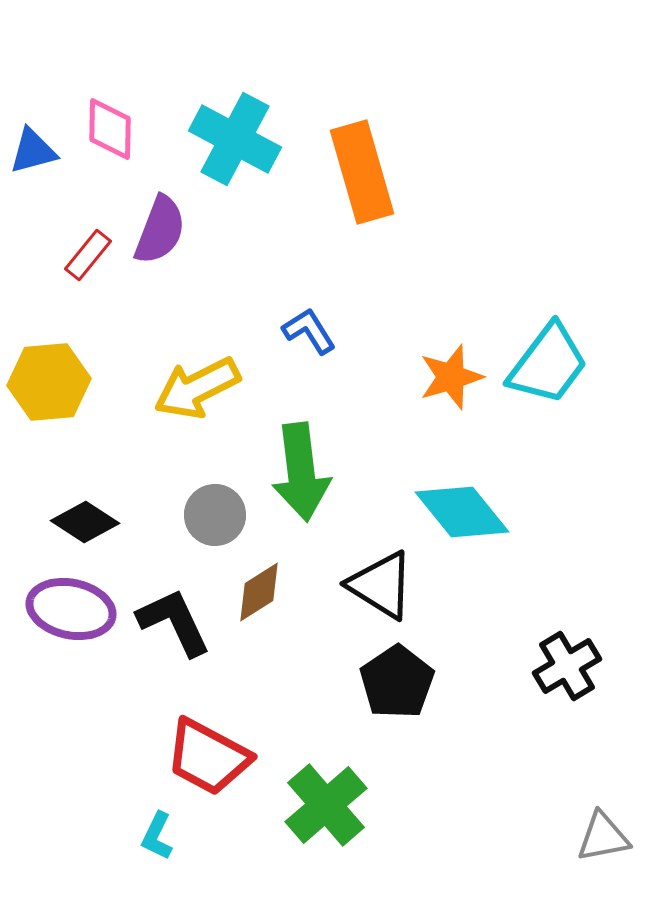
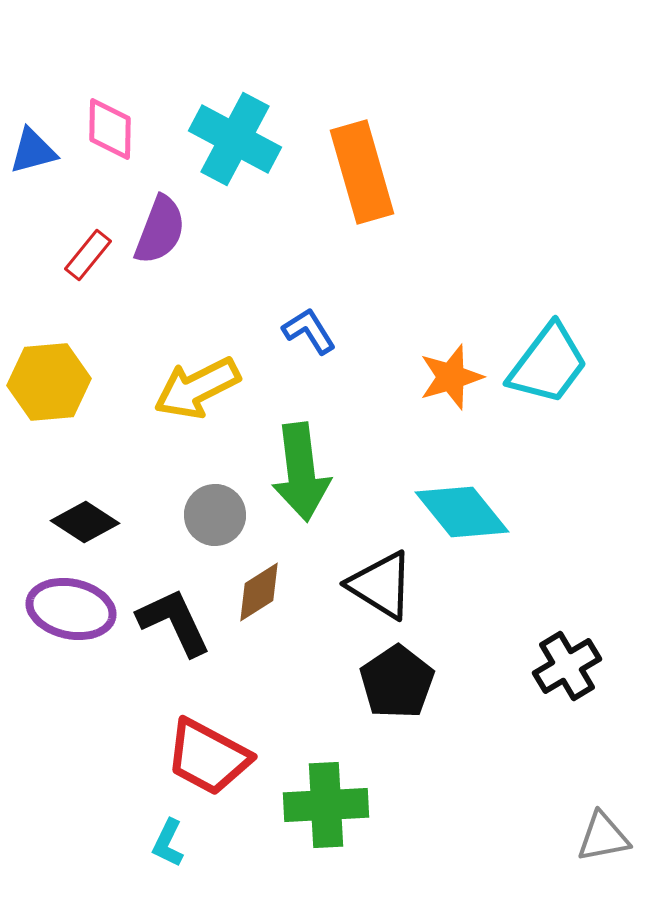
green cross: rotated 38 degrees clockwise
cyan L-shape: moved 11 px right, 7 px down
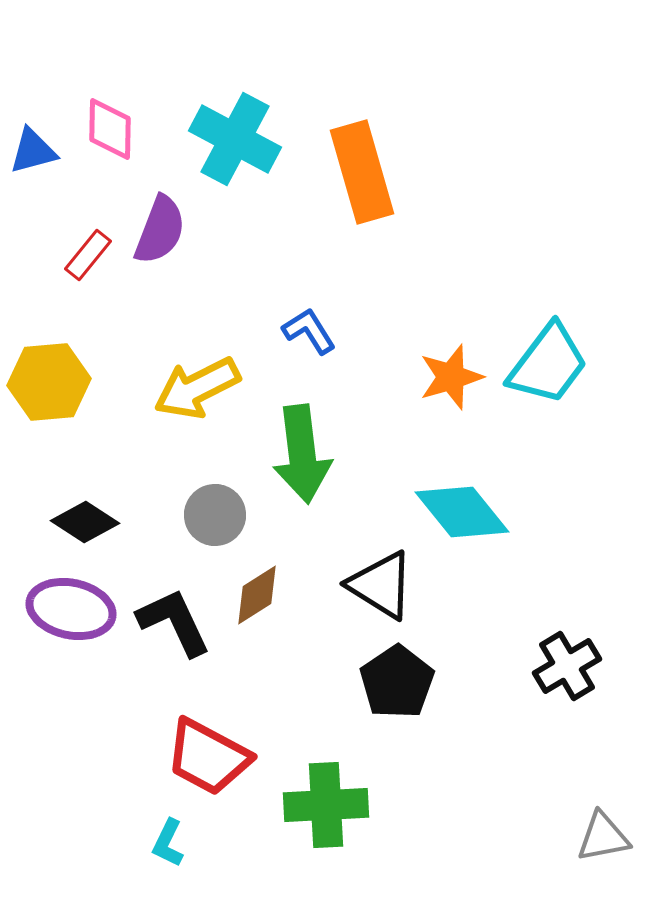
green arrow: moved 1 px right, 18 px up
brown diamond: moved 2 px left, 3 px down
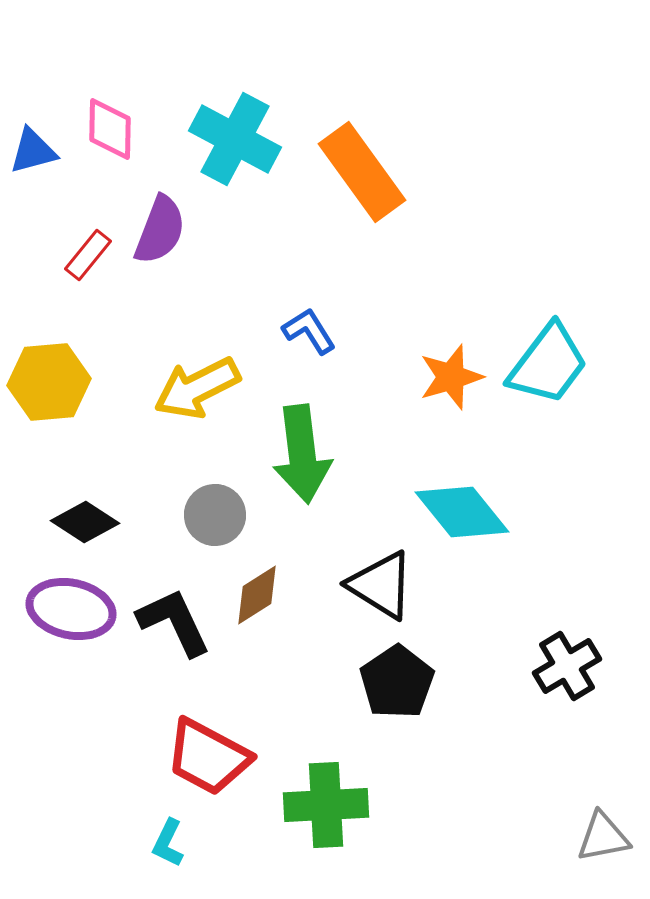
orange rectangle: rotated 20 degrees counterclockwise
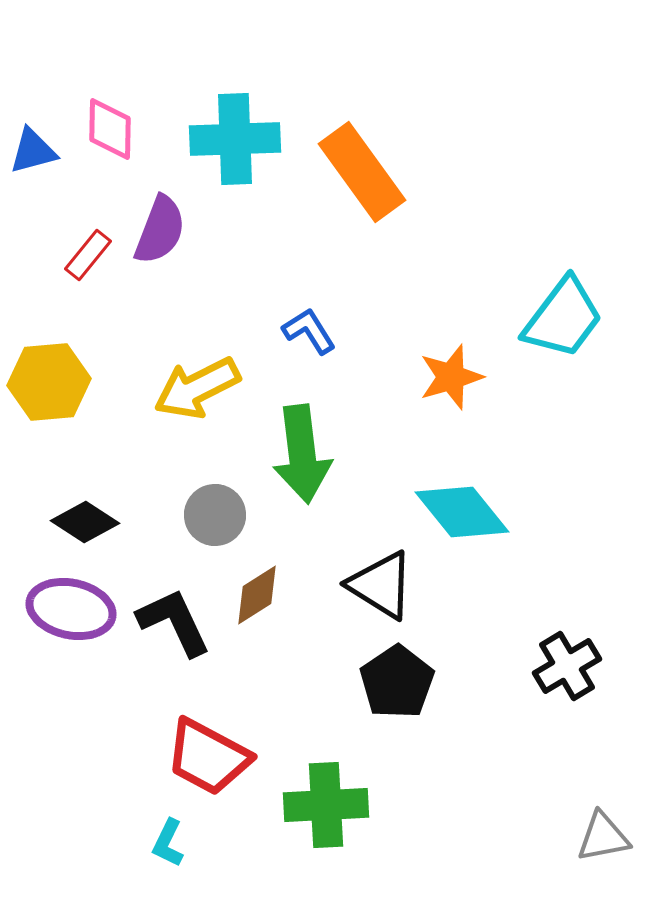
cyan cross: rotated 30 degrees counterclockwise
cyan trapezoid: moved 15 px right, 46 px up
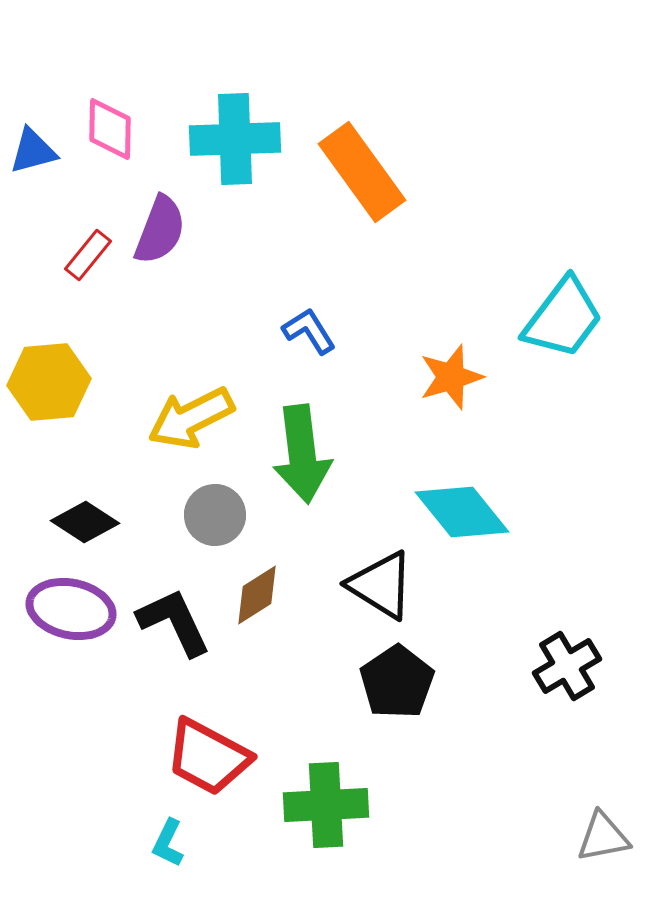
yellow arrow: moved 6 px left, 30 px down
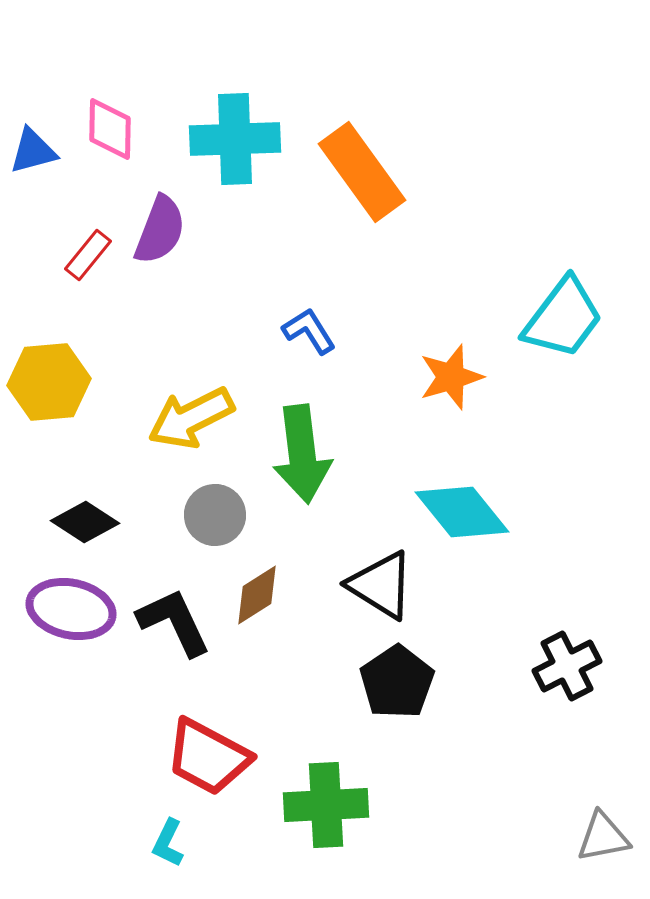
black cross: rotated 4 degrees clockwise
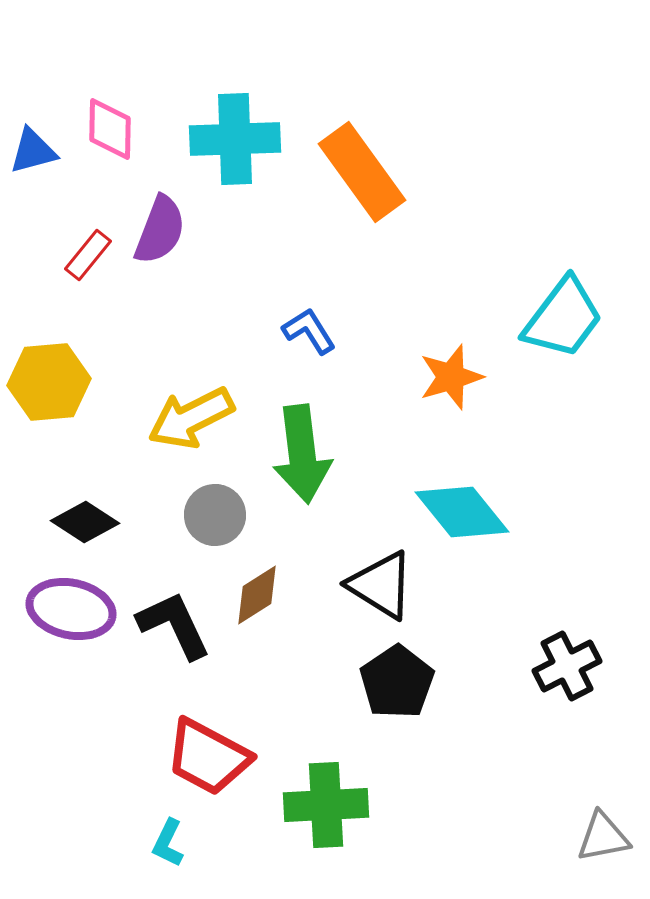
black L-shape: moved 3 px down
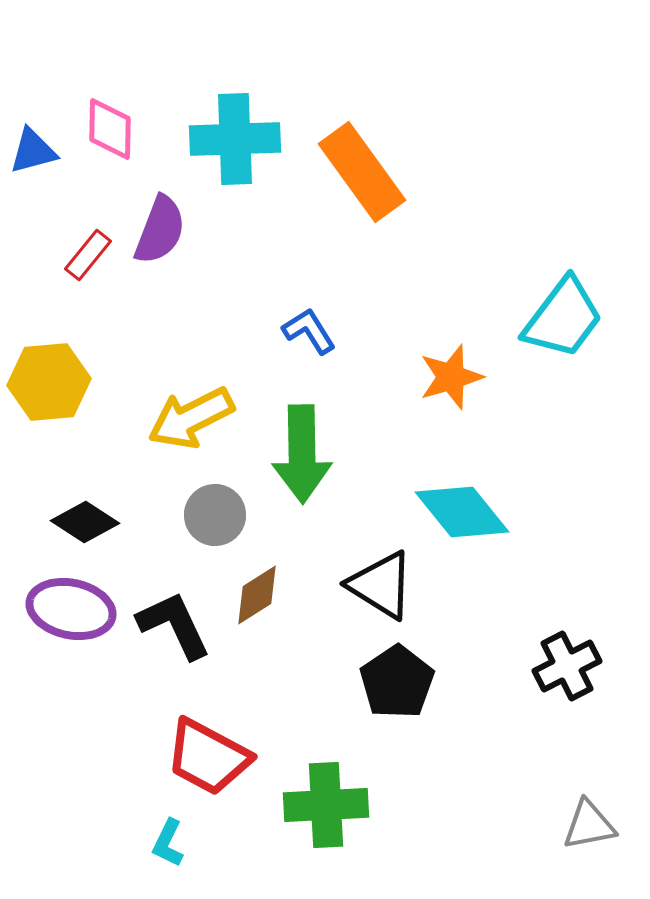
green arrow: rotated 6 degrees clockwise
gray triangle: moved 14 px left, 12 px up
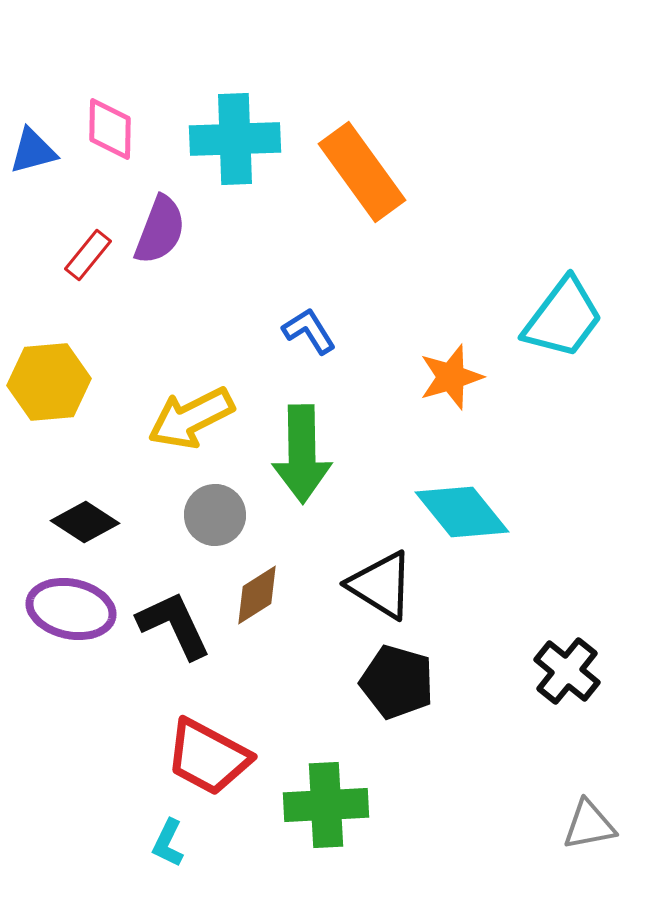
black cross: moved 5 px down; rotated 24 degrees counterclockwise
black pentagon: rotated 22 degrees counterclockwise
